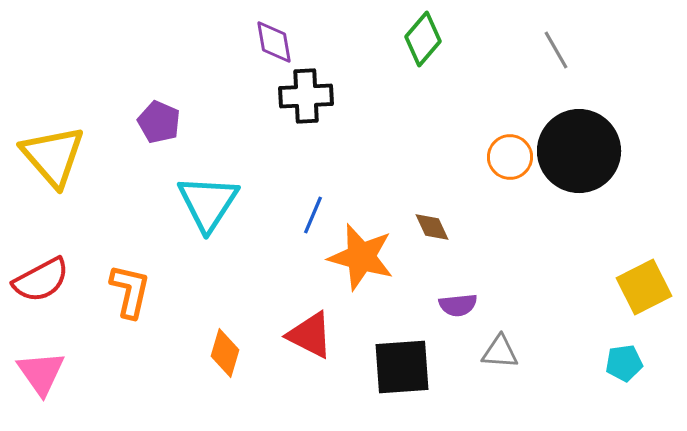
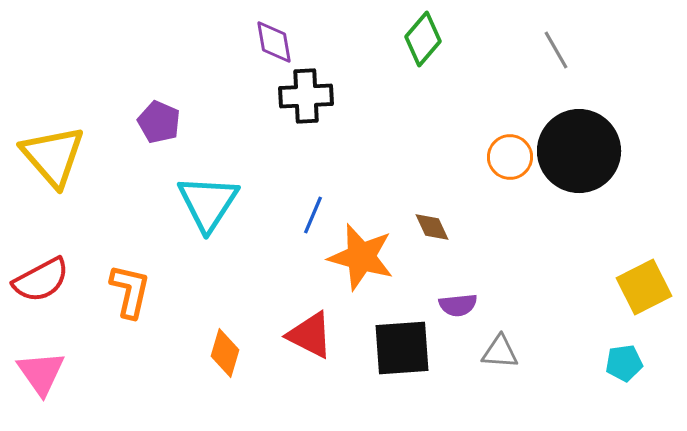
black square: moved 19 px up
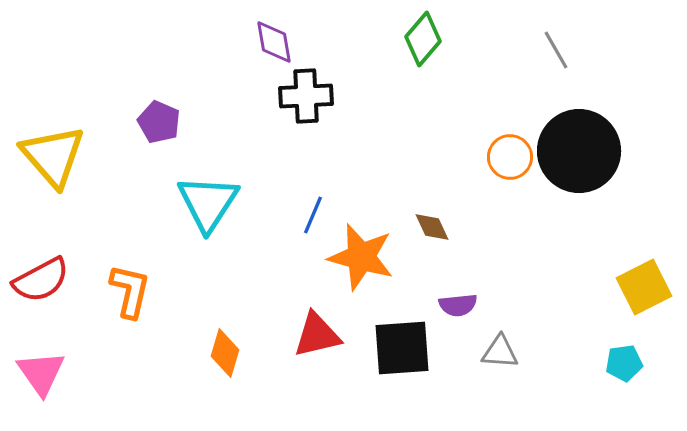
red triangle: moved 7 px right; rotated 40 degrees counterclockwise
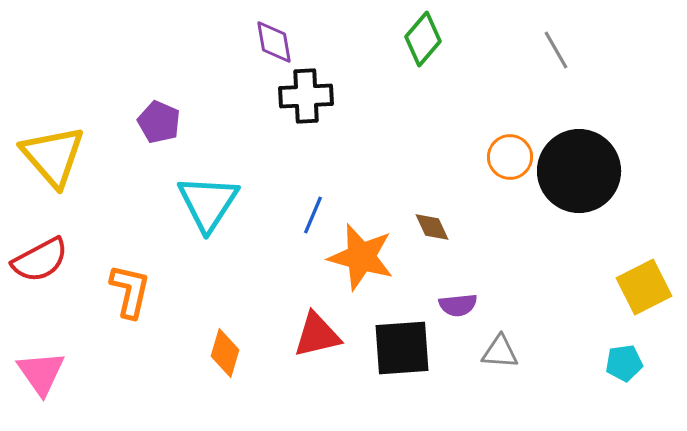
black circle: moved 20 px down
red semicircle: moved 1 px left, 20 px up
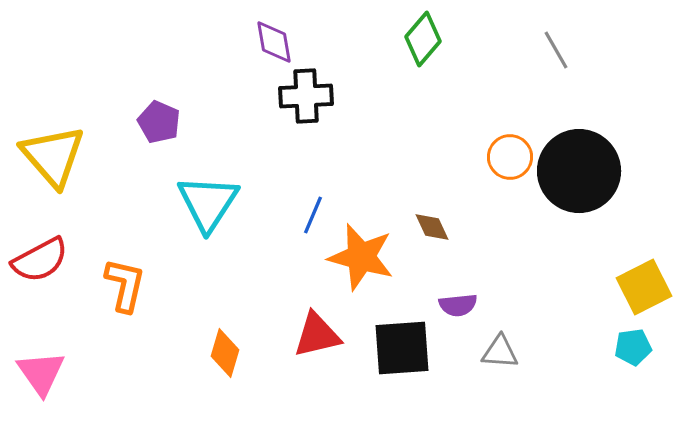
orange L-shape: moved 5 px left, 6 px up
cyan pentagon: moved 9 px right, 16 px up
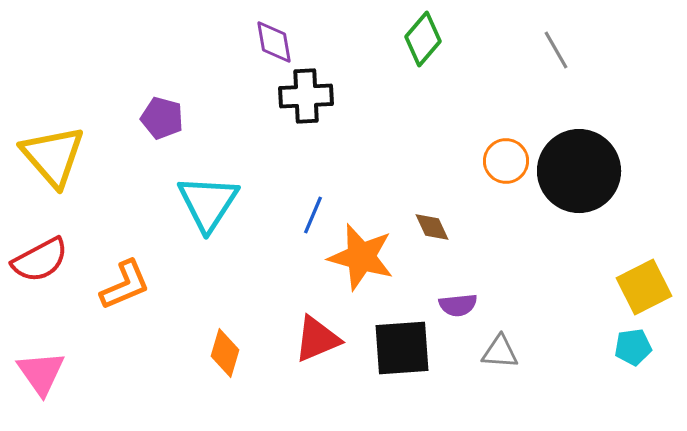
purple pentagon: moved 3 px right, 4 px up; rotated 9 degrees counterclockwise
orange circle: moved 4 px left, 4 px down
orange L-shape: rotated 54 degrees clockwise
red triangle: moved 4 px down; rotated 10 degrees counterclockwise
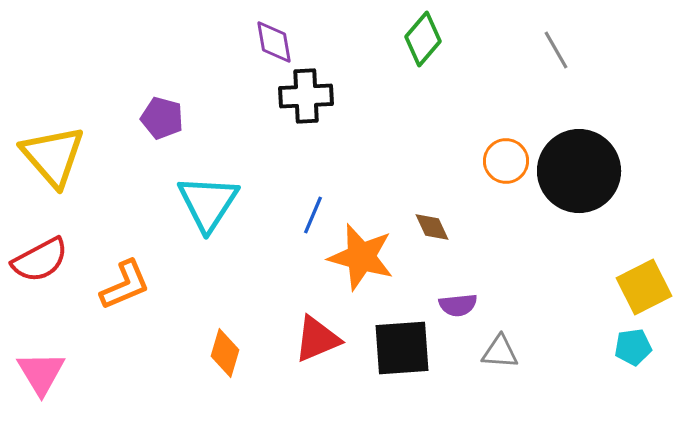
pink triangle: rotated 4 degrees clockwise
